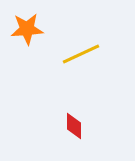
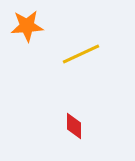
orange star: moved 3 px up
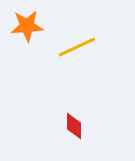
yellow line: moved 4 px left, 7 px up
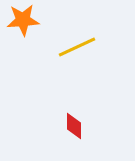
orange star: moved 4 px left, 6 px up
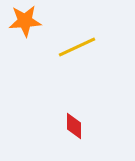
orange star: moved 2 px right, 1 px down
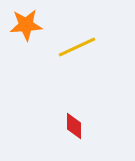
orange star: moved 1 px right, 4 px down
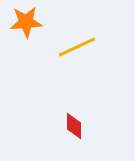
orange star: moved 3 px up
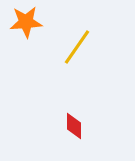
yellow line: rotated 30 degrees counterclockwise
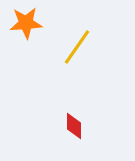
orange star: moved 1 px down
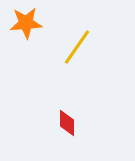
red diamond: moved 7 px left, 3 px up
